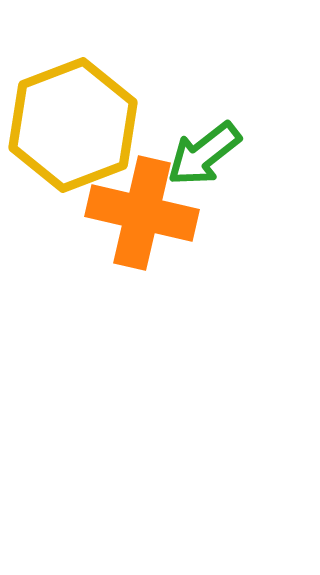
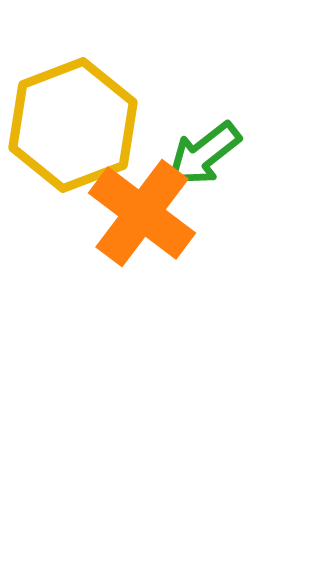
orange cross: rotated 24 degrees clockwise
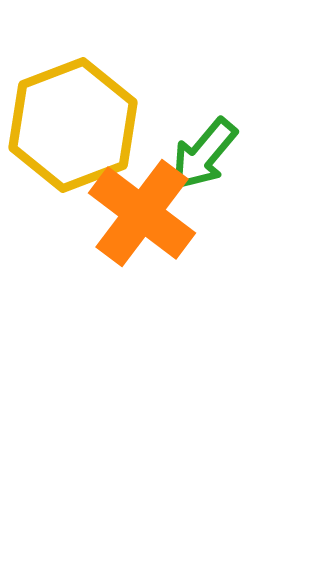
green arrow: rotated 12 degrees counterclockwise
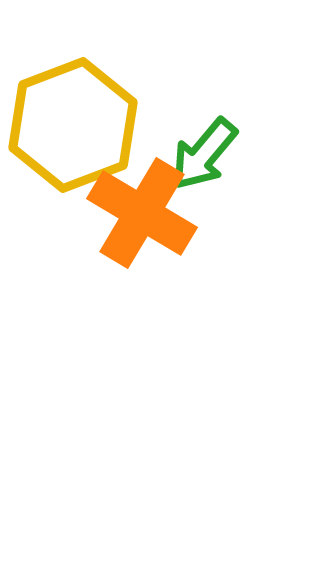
orange cross: rotated 6 degrees counterclockwise
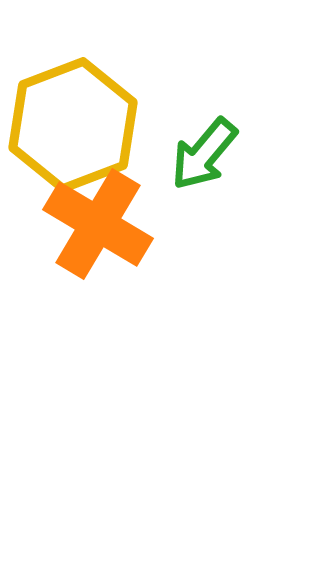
orange cross: moved 44 px left, 11 px down
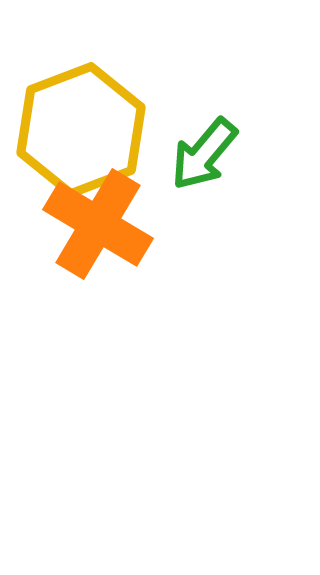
yellow hexagon: moved 8 px right, 5 px down
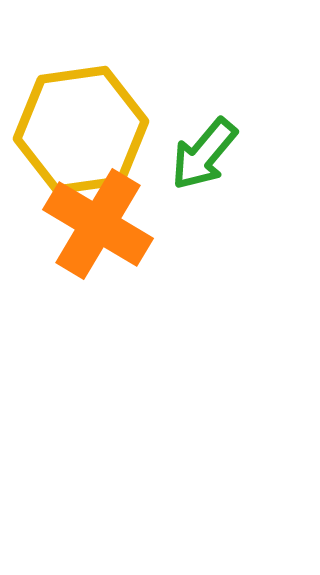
yellow hexagon: rotated 13 degrees clockwise
